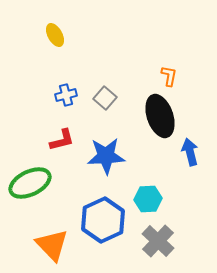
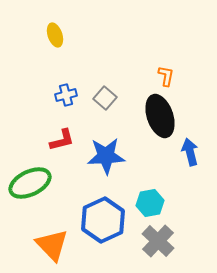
yellow ellipse: rotated 10 degrees clockwise
orange L-shape: moved 3 px left
cyan hexagon: moved 2 px right, 4 px down; rotated 8 degrees counterclockwise
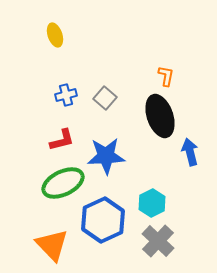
green ellipse: moved 33 px right
cyan hexagon: moved 2 px right; rotated 16 degrees counterclockwise
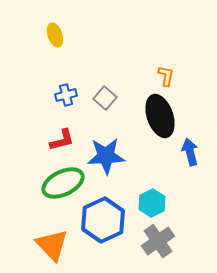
gray cross: rotated 12 degrees clockwise
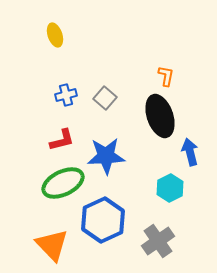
cyan hexagon: moved 18 px right, 15 px up
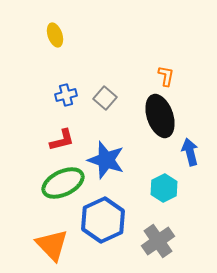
blue star: moved 4 px down; rotated 21 degrees clockwise
cyan hexagon: moved 6 px left
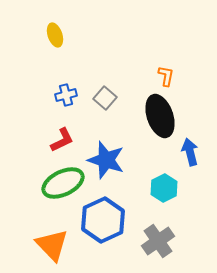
red L-shape: rotated 12 degrees counterclockwise
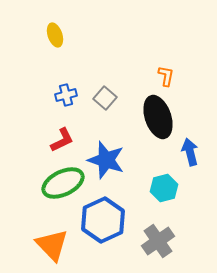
black ellipse: moved 2 px left, 1 px down
cyan hexagon: rotated 12 degrees clockwise
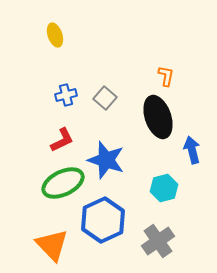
blue arrow: moved 2 px right, 2 px up
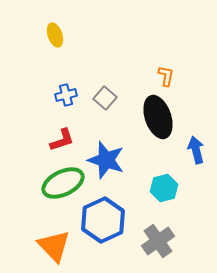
red L-shape: rotated 8 degrees clockwise
blue arrow: moved 4 px right
orange triangle: moved 2 px right, 1 px down
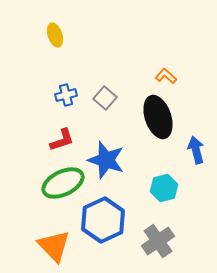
orange L-shape: rotated 60 degrees counterclockwise
